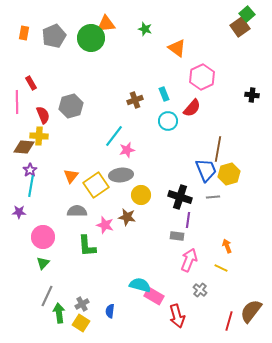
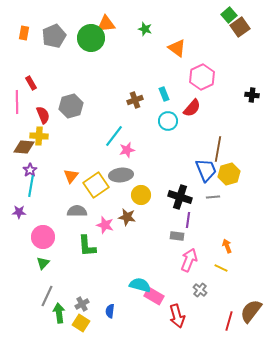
green square at (247, 14): moved 18 px left, 1 px down
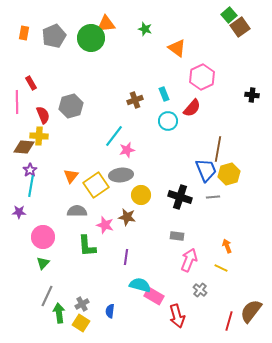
purple line at (188, 220): moved 62 px left, 37 px down
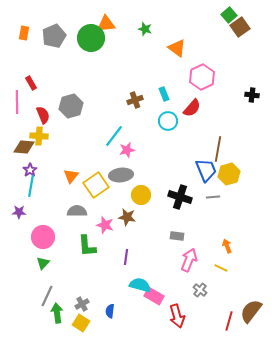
green arrow at (59, 313): moved 2 px left
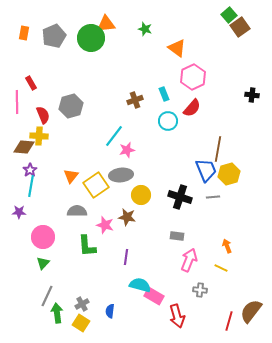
pink hexagon at (202, 77): moved 9 px left
gray cross at (200, 290): rotated 32 degrees counterclockwise
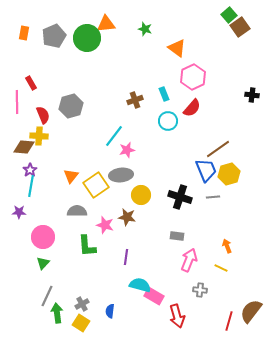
green circle at (91, 38): moved 4 px left
brown line at (218, 149): rotated 45 degrees clockwise
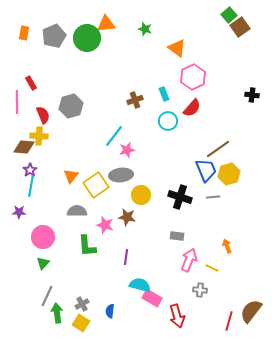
yellow line at (221, 268): moved 9 px left
pink rectangle at (154, 296): moved 2 px left, 2 px down
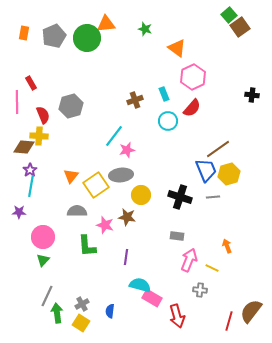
green triangle at (43, 263): moved 3 px up
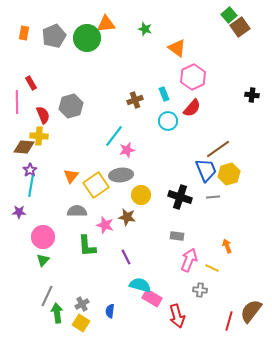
purple line at (126, 257): rotated 35 degrees counterclockwise
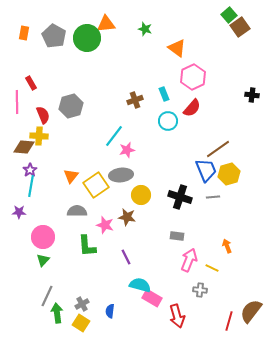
gray pentagon at (54, 36): rotated 20 degrees counterclockwise
